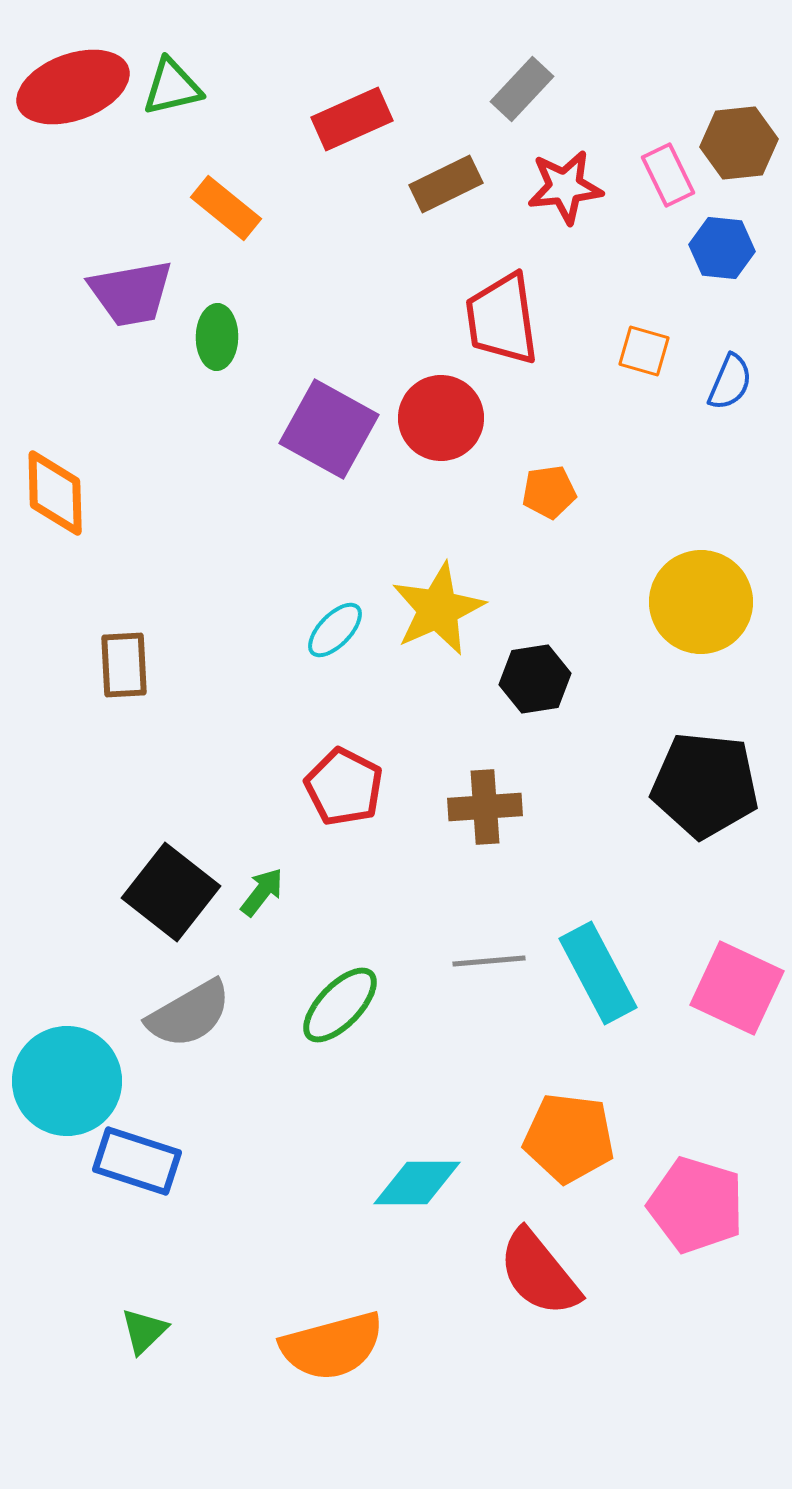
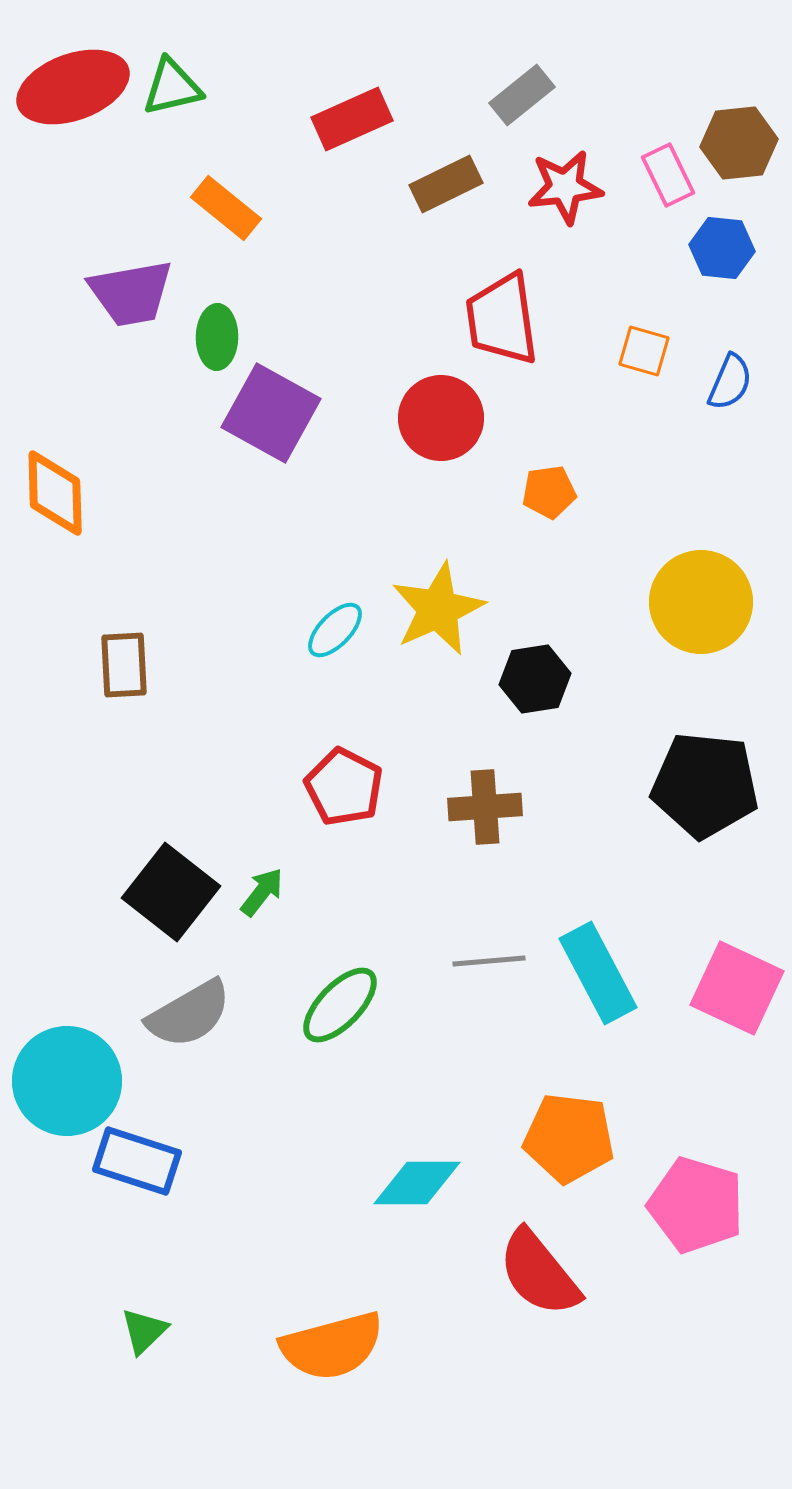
gray rectangle at (522, 89): moved 6 px down; rotated 8 degrees clockwise
purple square at (329, 429): moved 58 px left, 16 px up
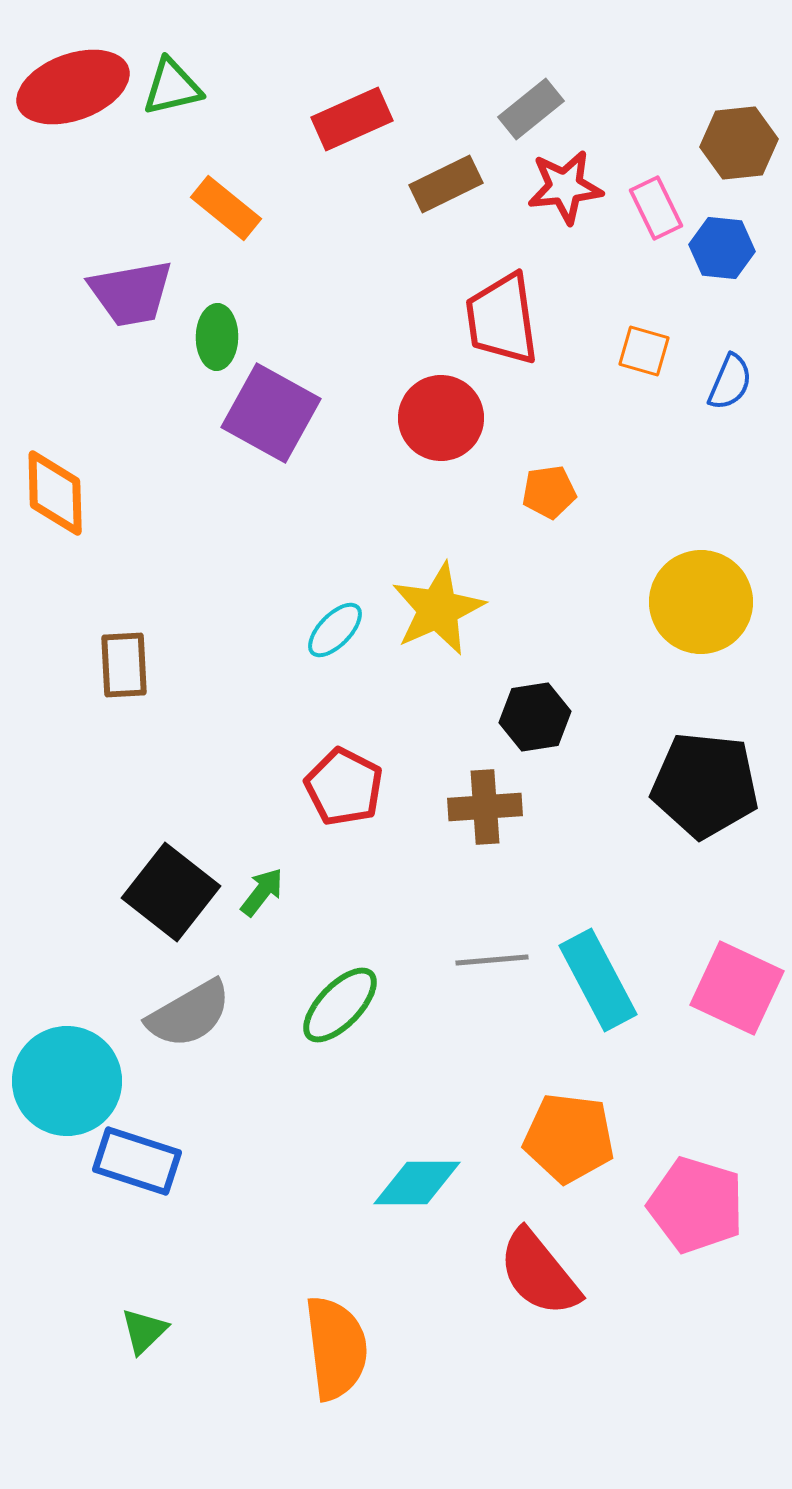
gray rectangle at (522, 95): moved 9 px right, 14 px down
pink rectangle at (668, 175): moved 12 px left, 33 px down
black hexagon at (535, 679): moved 38 px down
gray line at (489, 961): moved 3 px right, 1 px up
cyan rectangle at (598, 973): moved 7 px down
orange semicircle at (332, 1346): moved 4 px right, 2 px down; rotated 82 degrees counterclockwise
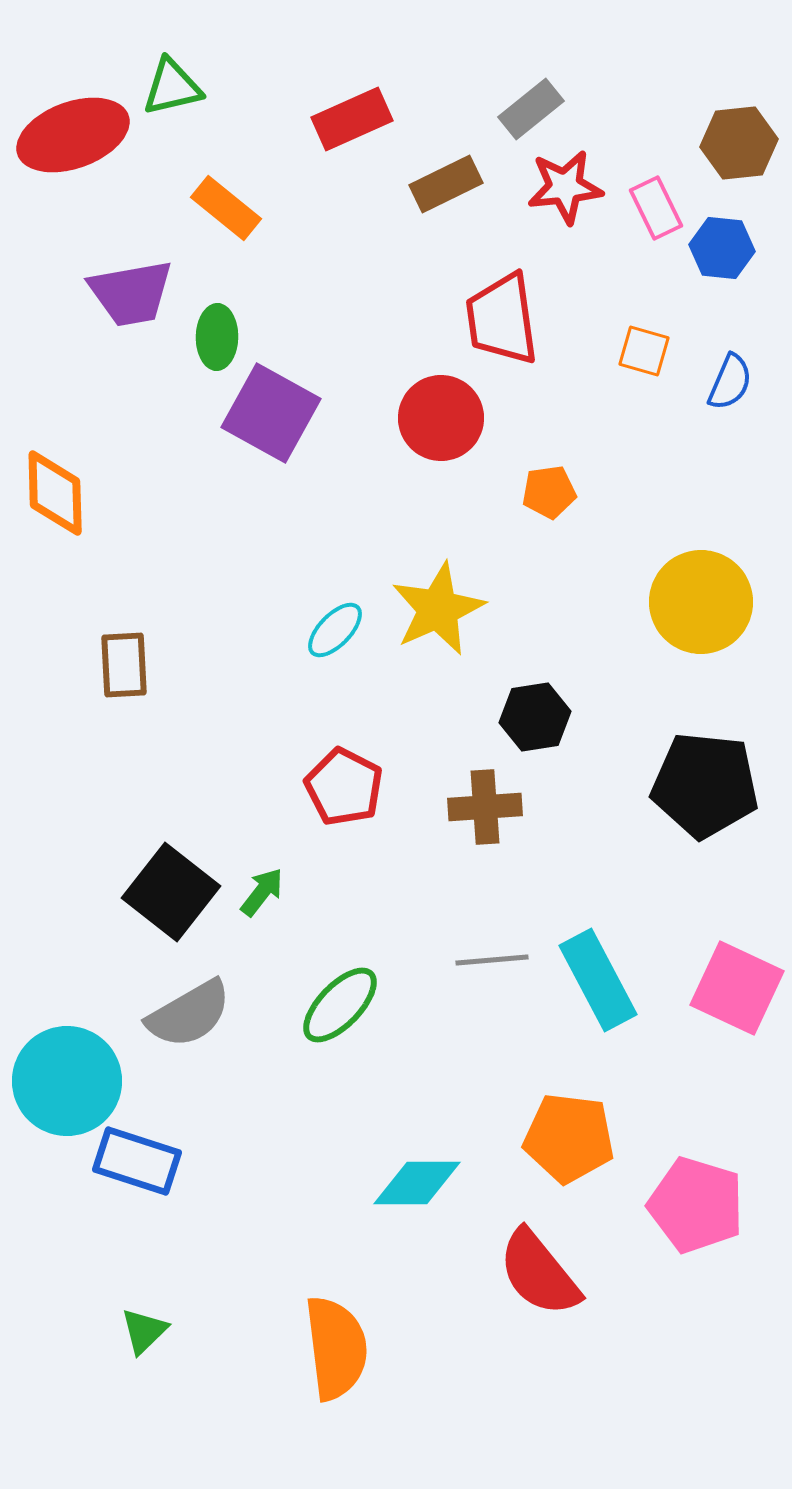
red ellipse at (73, 87): moved 48 px down
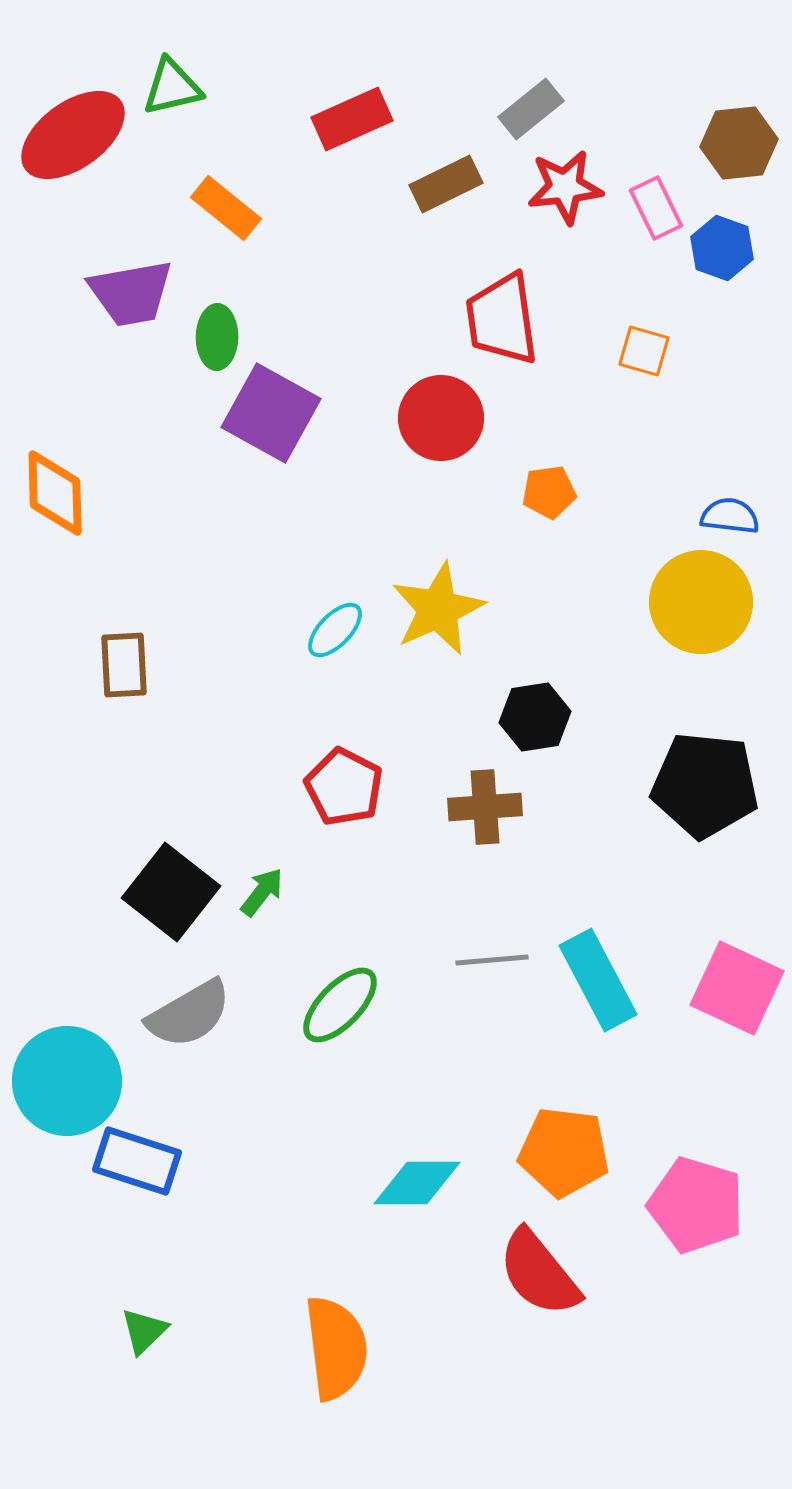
red ellipse at (73, 135): rotated 16 degrees counterclockwise
blue hexagon at (722, 248): rotated 14 degrees clockwise
blue semicircle at (730, 382): moved 134 px down; rotated 106 degrees counterclockwise
orange pentagon at (569, 1138): moved 5 px left, 14 px down
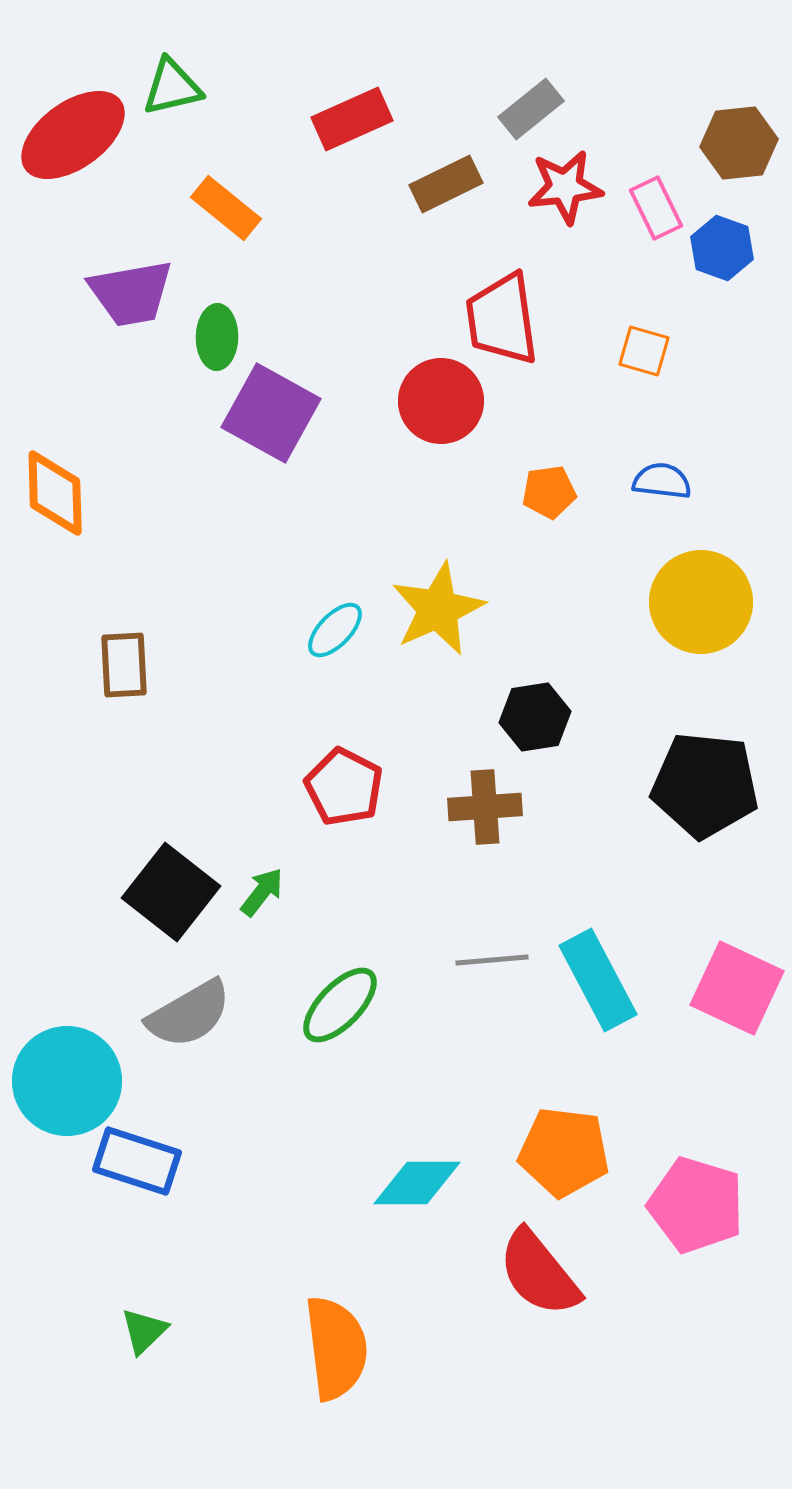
red circle at (441, 418): moved 17 px up
blue semicircle at (730, 516): moved 68 px left, 35 px up
